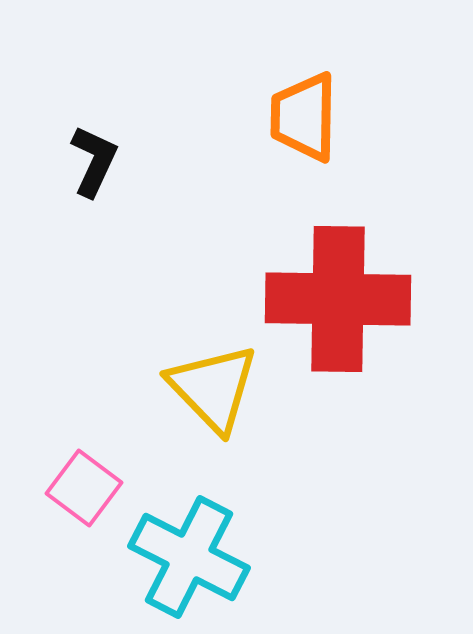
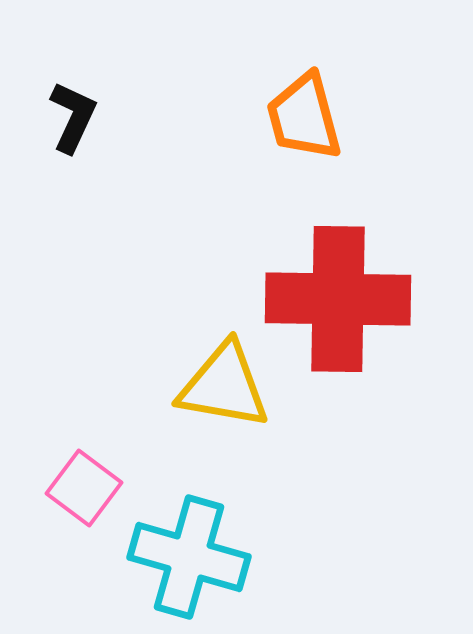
orange trapezoid: rotated 16 degrees counterclockwise
black L-shape: moved 21 px left, 44 px up
yellow triangle: moved 11 px right, 2 px up; rotated 36 degrees counterclockwise
cyan cross: rotated 11 degrees counterclockwise
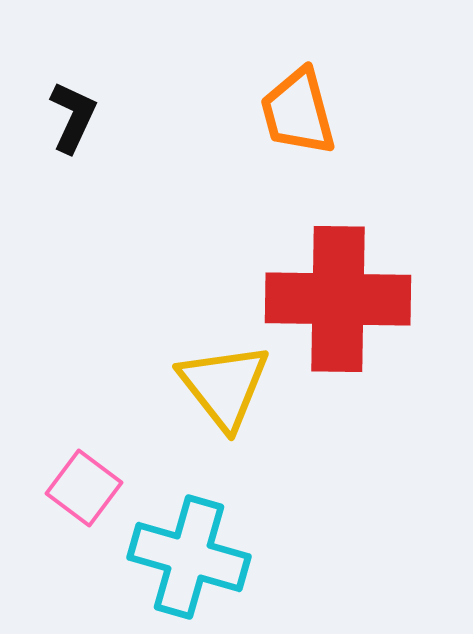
orange trapezoid: moved 6 px left, 5 px up
yellow triangle: rotated 42 degrees clockwise
